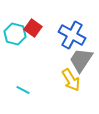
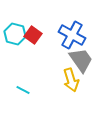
red square: moved 7 px down
gray trapezoid: rotated 112 degrees clockwise
yellow arrow: rotated 15 degrees clockwise
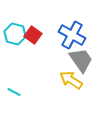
yellow arrow: rotated 140 degrees clockwise
cyan line: moved 9 px left, 2 px down
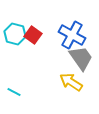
gray trapezoid: moved 2 px up
yellow arrow: moved 2 px down
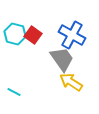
gray trapezoid: moved 19 px left, 1 px down
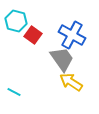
cyan hexagon: moved 1 px right, 13 px up
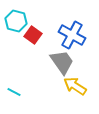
gray trapezoid: moved 3 px down
yellow arrow: moved 4 px right, 4 px down
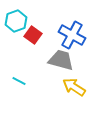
cyan hexagon: rotated 25 degrees clockwise
gray trapezoid: moved 1 px left, 2 px up; rotated 40 degrees counterclockwise
yellow arrow: moved 1 px left, 1 px down
cyan line: moved 5 px right, 11 px up
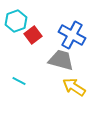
red square: rotated 18 degrees clockwise
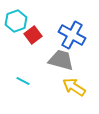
cyan line: moved 4 px right
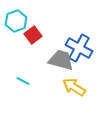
blue cross: moved 7 px right, 13 px down
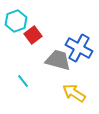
gray trapezoid: moved 3 px left
cyan line: rotated 24 degrees clockwise
yellow arrow: moved 6 px down
